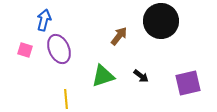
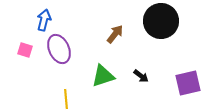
brown arrow: moved 4 px left, 2 px up
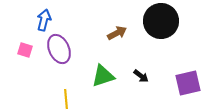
brown arrow: moved 2 px right, 1 px up; rotated 24 degrees clockwise
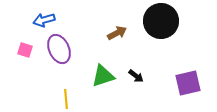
blue arrow: rotated 120 degrees counterclockwise
black arrow: moved 5 px left
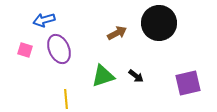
black circle: moved 2 px left, 2 px down
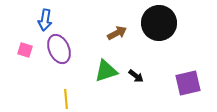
blue arrow: moved 1 px right; rotated 65 degrees counterclockwise
green triangle: moved 3 px right, 5 px up
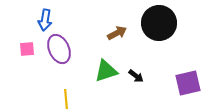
pink square: moved 2 px right, 1 px up; rotated 21 degrees counterclockwise
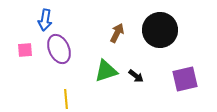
black circle: moved 1 px right, 7 px down
brown arrow: rotated 36 degrees counterclockwise
pink square: moved 2 px left, 1 px down
purple square: moved 3 px left, 4 px up
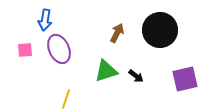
yellow line: rotated 24 degrees clockwise
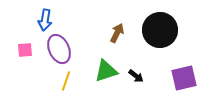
purple square: moved 1 px left, 1 px up
yellow line: moved 18 px up
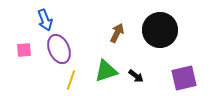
blue arrow: rotated 30 degrees counterclockwise
pink square: moved 1 px left
yellow line: moved 5 px right, 1 px up
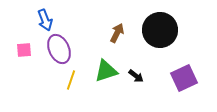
purple square: rotated 12 degrees counterclockwise
